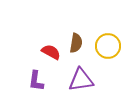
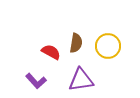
purple L-shape: rotated 50 degrees counterclockwise
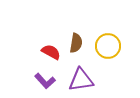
purple L-shape: moved 9 px right
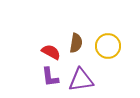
purple L-shape: moved 5 px right, 4 px up; rotated 35 degrees clockwise
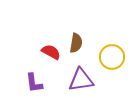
yellow circle: moved 4 px right, 11 px down
purple L-shape: moved 16 px left, 6 px down
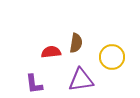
red semicircle: rotated 36 degrees counterclockwise
purple L-shape: moved 1 px down
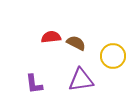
brown semicircle: rotated 72 degrees counterclockwise
red semicircle: moved 15 px up
yellow circle: moved 1 px right, 1 px up
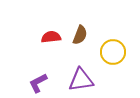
brown semicircle: moved 4 px right, 8 px up; rotated 84 degrees clockwise
yellow circle: moved 4 px up
purple L-shape: moved 4 px right, 1 px up; rotated 70 degrees clockwise
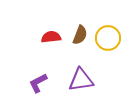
yellow circle: moved 5 px left, 14 px up
